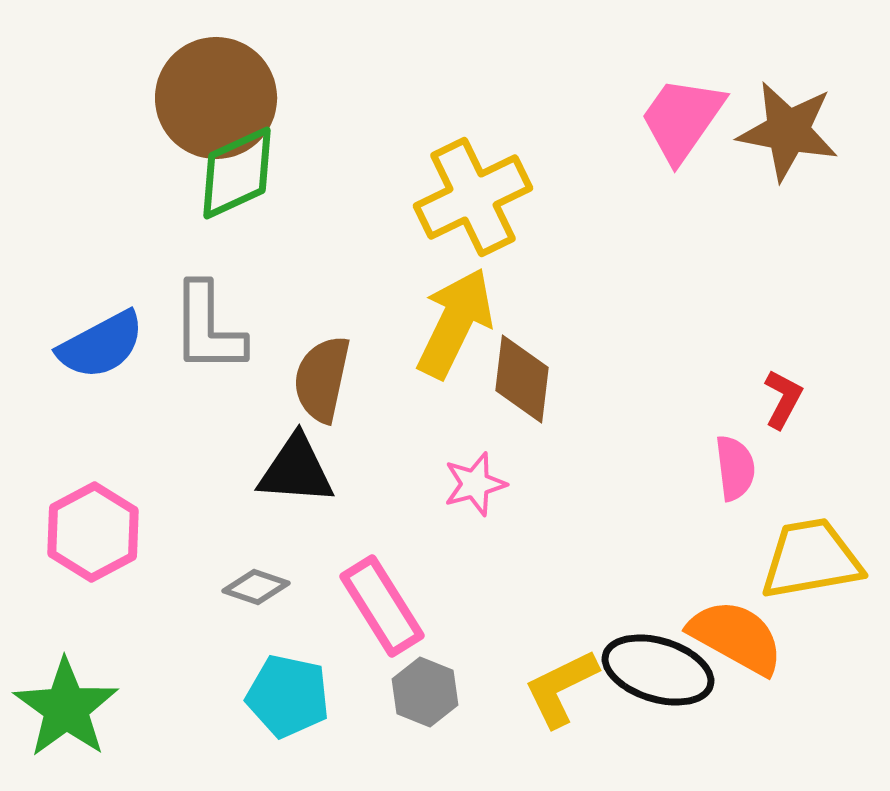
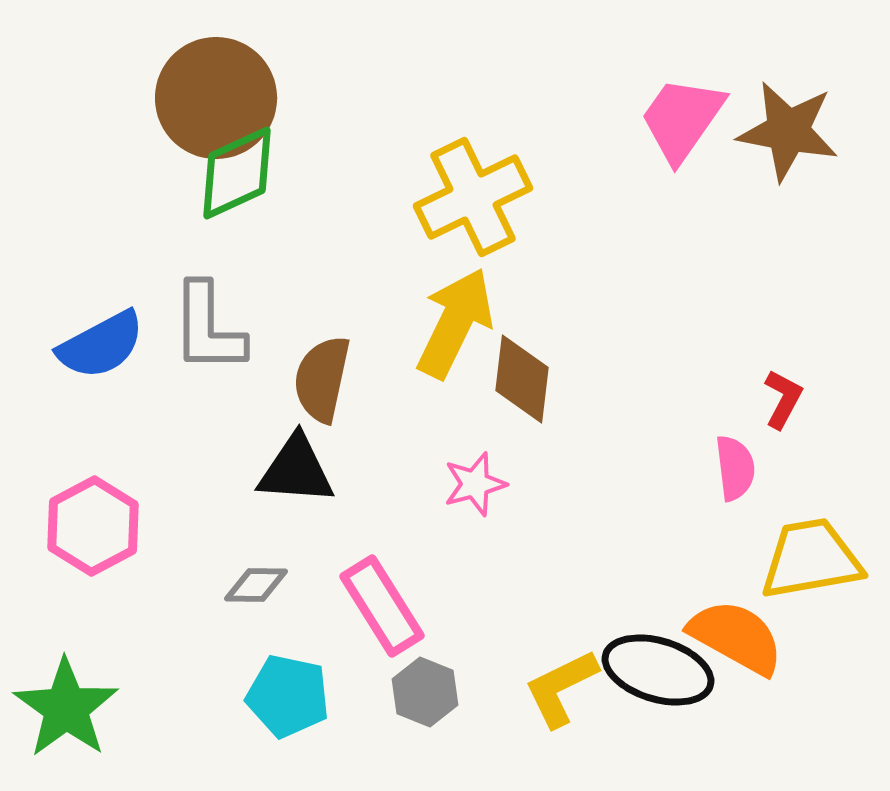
pink hexagon: moved 6 px up
gray diamond: moved 2 px up; rotated 18 degrees counterclockwise
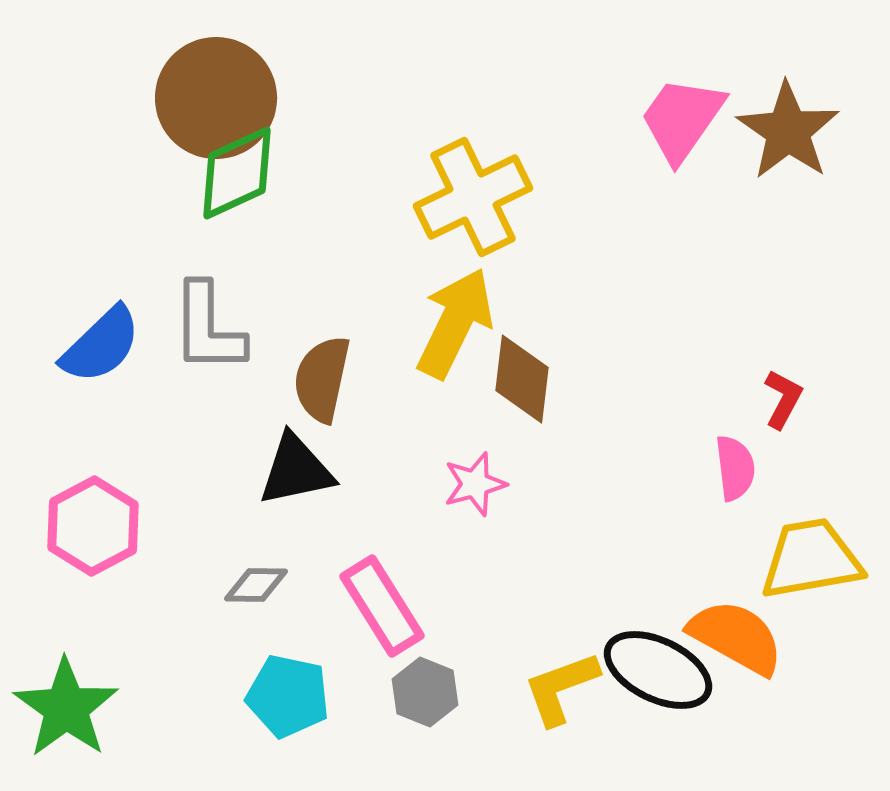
brown star: rotated 24 degrees clockwise
blue semicircle: rotated 16 degrees counterclockwise
black triangle: rotated 16 degrees counterclockwise
black ellipse: rotated 9 degrees clockwise
yellow L-shape: rotated 6 degrees clockwise
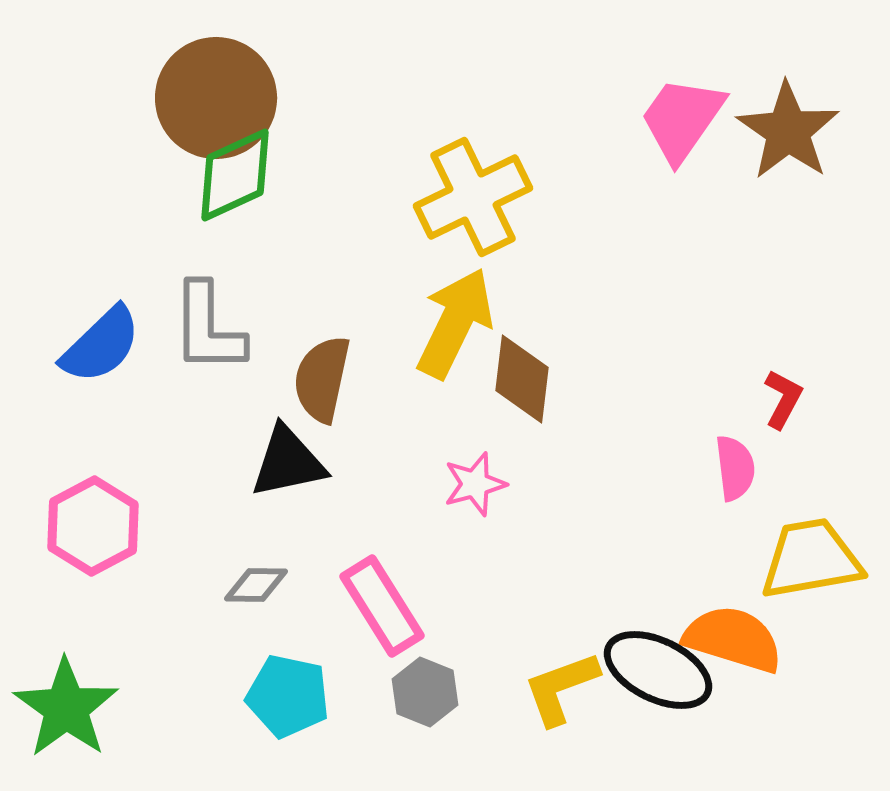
green diamond: moved 2 px left, 2 px down
black triangle: moved 8 px left, 8 px up
orange semicircle: moved 3 px left, 2 px down; rotated 12 degrees counterclockwise
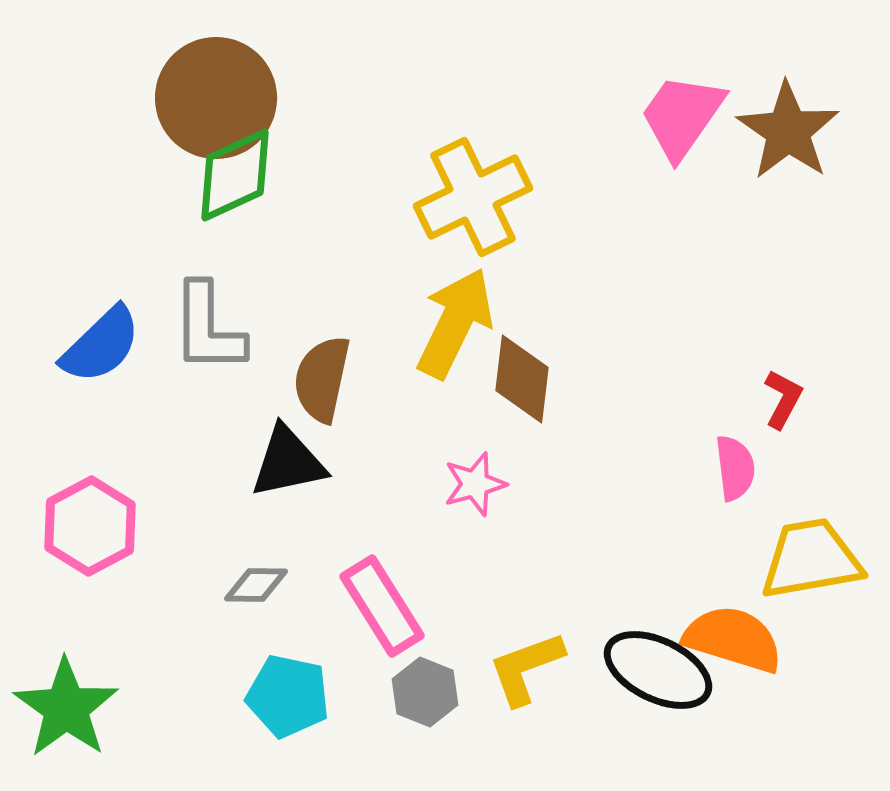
pink trapezoid: moved 3 px up
pink hexagon: moved 3 px left
yellow L-shape: moved 35 px left, 20 px up
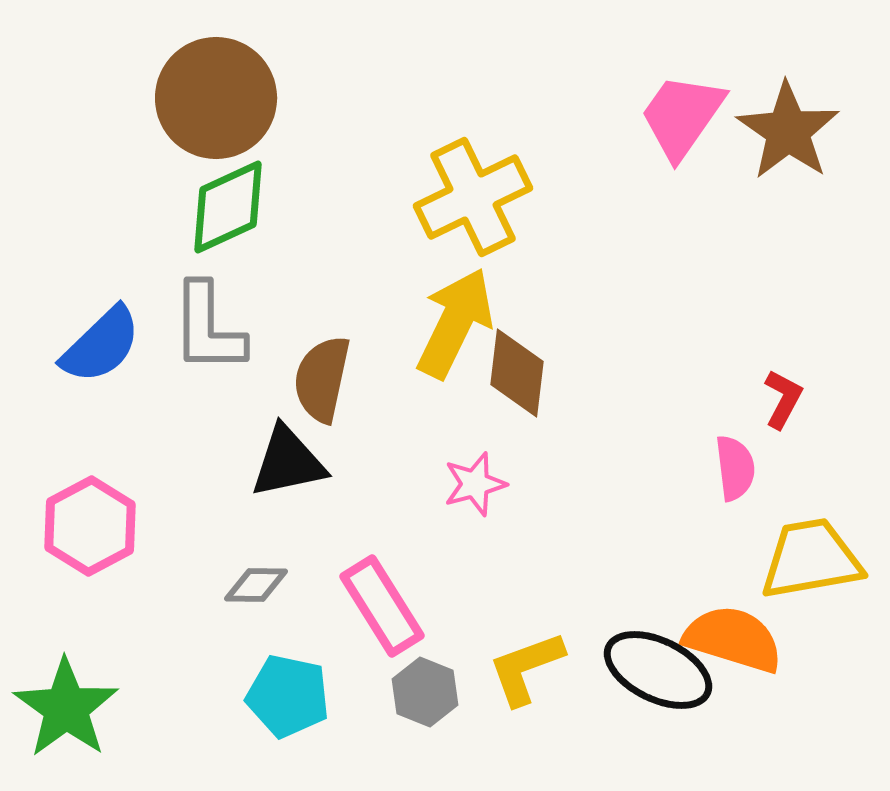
green diamond: moved 7 px left, 32 px down
brown diamond: moved 5 px left, 6 px up
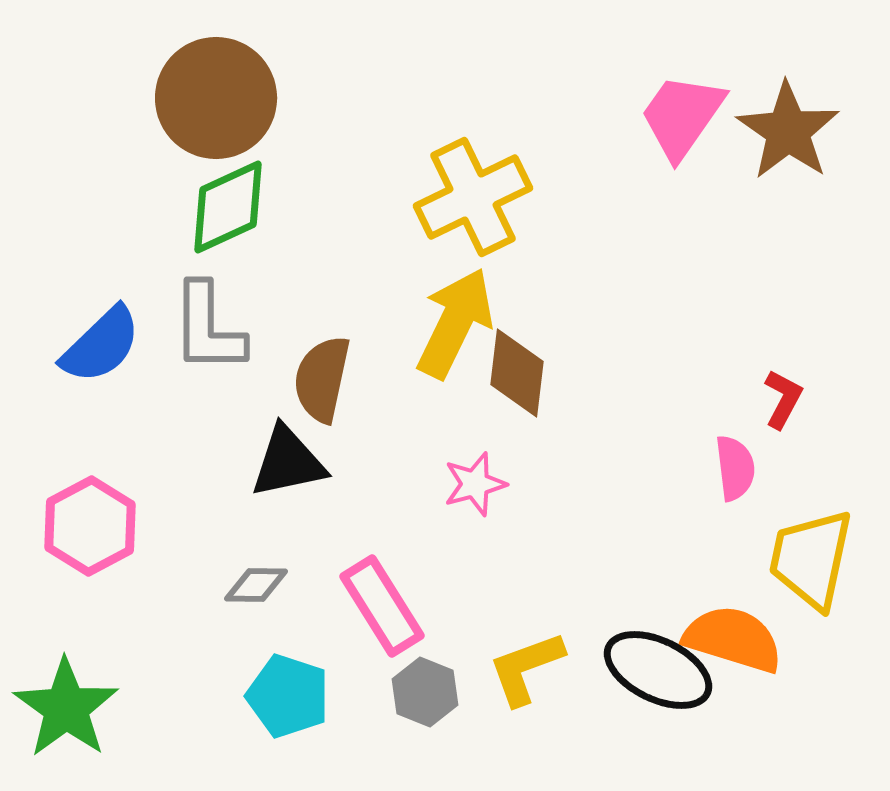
yellow trapezoid: rotated 68 degrees counterclockwise
cyan pentagon: rotated 6 degrees clockwise
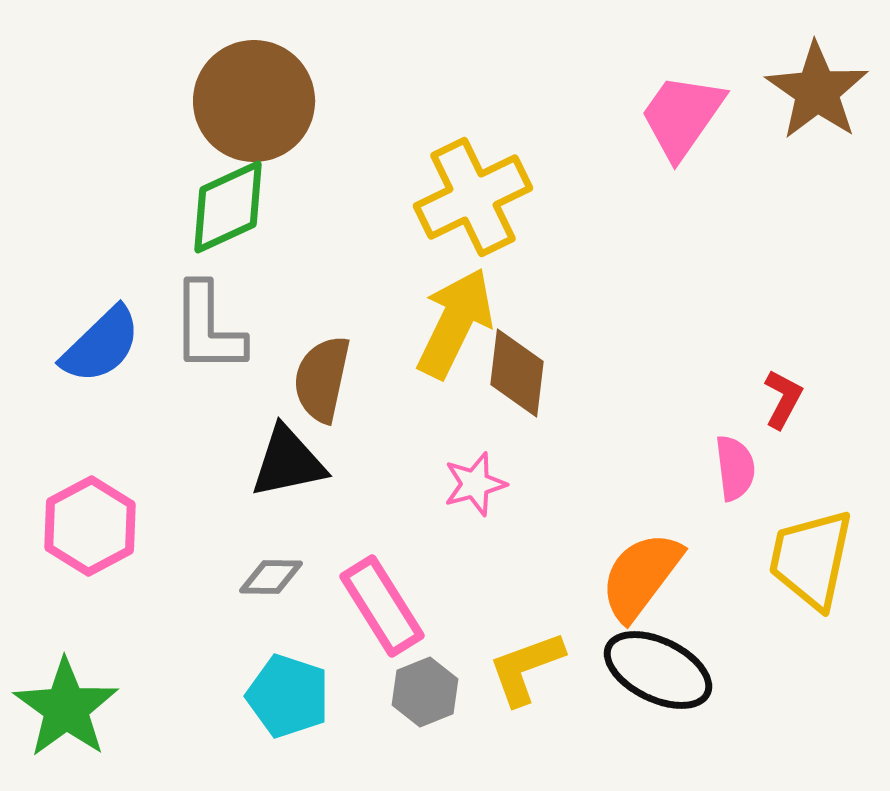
brown circle: moved 38 px right, 3 px down
brown star: moved 29 px right, 40 px up
gray diamond: moved 15 px right, 8 px up
orange semicircle: moved 92 px left, 63 px up; rotated 70 degrees counterclockwise
gray hexagon: rotated 16 degrees clockwise
